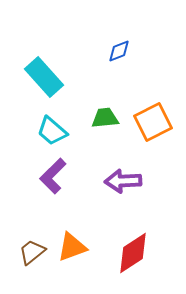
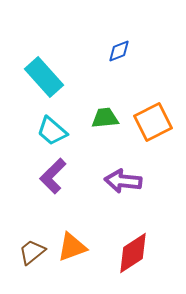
purple arrow: rotated 9 degrees clockwise
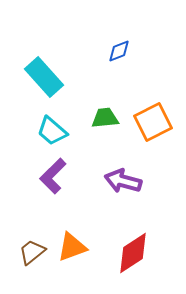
purple arrow: rotated 9 degrees clockwise
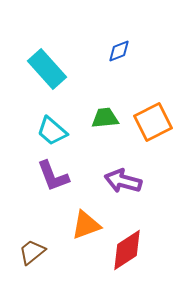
cyan rectangle: moved 3 px right, 8 px up
purple L-shape: rotated 66 degrees counterclockwise
orange triangle: moved 14 px right, 22 px up
red diamond: moved 6 px left, 3 px up
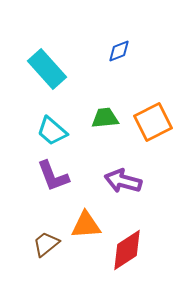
orange triangle: rotated 16 degrees clockwise
brown trapezoid: moved 14 px right, 8 px up
